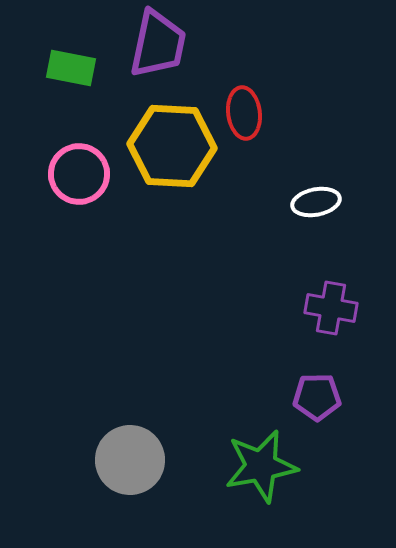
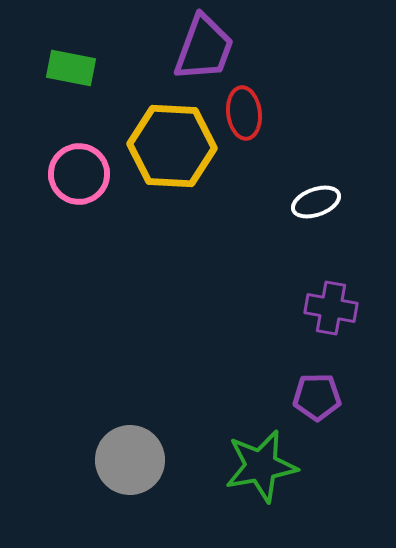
purple trapezoid: moved 46 px right, 4 px down; rotated 8 degrees clockwise
white ellipse: rotated 9 degrees counterclockwise
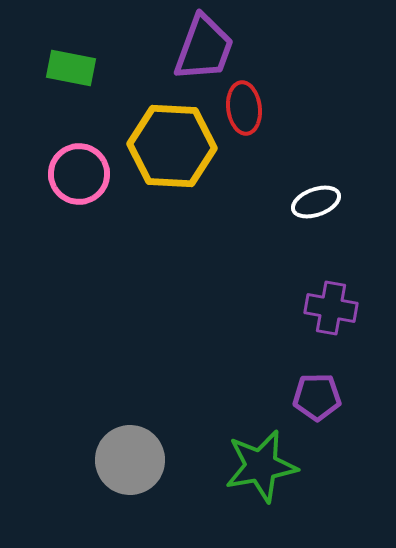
red ellipse: moved 5 px up
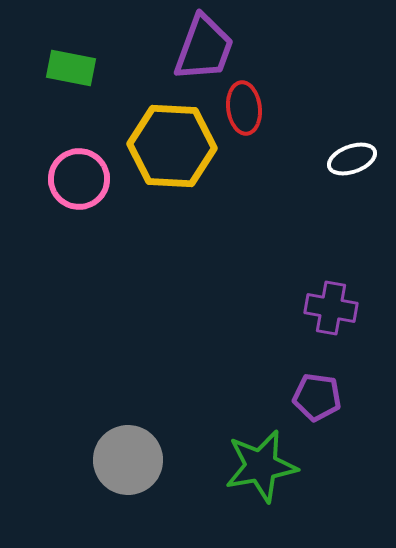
pink circle: moved 5 px down
white ellipse: moved 36 px right, 43 px up
purple pentagon: rotated 9 degrees clockwise
gray circle: moved 2 px left
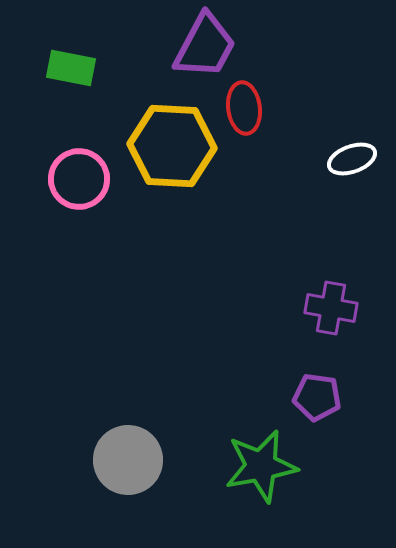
purple trapezoid: moved 1 px right, 2 px up; rotated 8 degrees clockwise
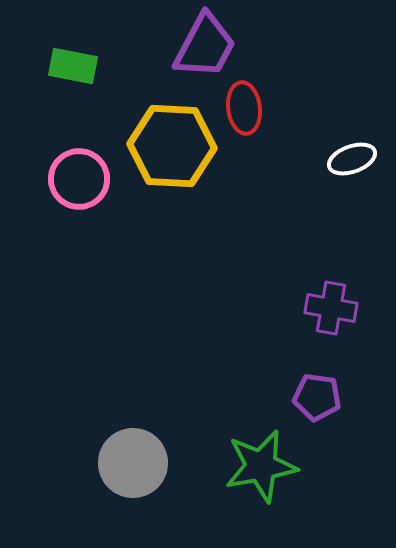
green rectangle: moved 2 px right, 2 px up
gray circle: moved 5 px right, 3 px down
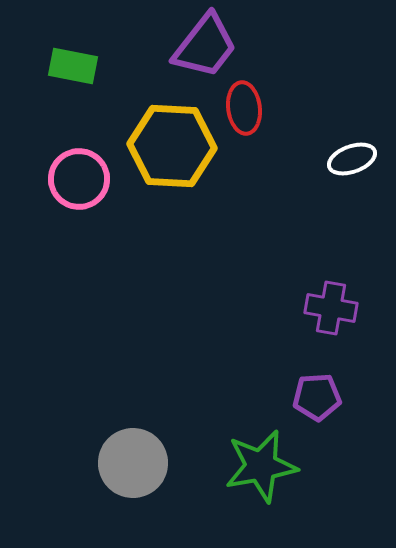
purple trapezoid: rotated 10 degrees clockwise
purple pentagon: rotated 12 degrees counterclockwise
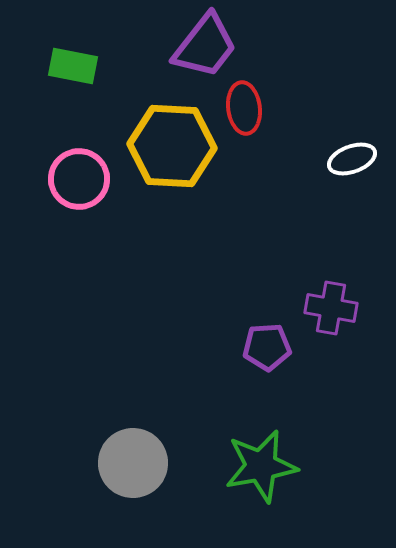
purple pentagon: moved 50 px left, 50 px up
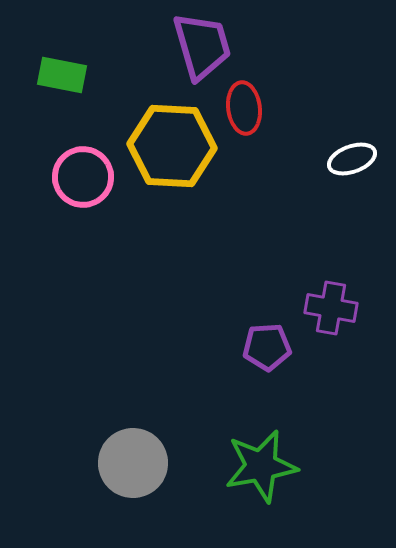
purple trapezoid: moved 3 px left; rotated 54 degrees counterclockwise
green rectangle: moved 11 px left, 9 px down
pink circle: moved 4 px right, 2 px up
